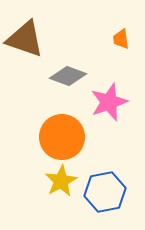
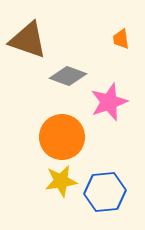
brown triangle: moved 3 px right, 1 px down
yellow star: rotated 20 degrees clockwise
blue hexagon: rotated 6 degrees clockwise
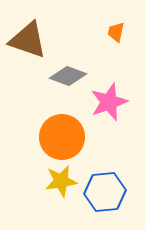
orange trapezoid: moved 5 px left, 7 px up; rotated 20 degrees clockwise
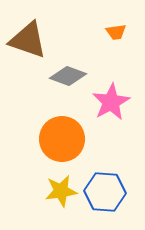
orange trapezoid: rotated 110 degrees counterclockwise
pink star: moved 2 px right; rotated 9 degrees counterclockwise
orange circle: moved 2 px down
yellow star: moved 10 px down
blue hexagon: rotated 9 degrees clockwise
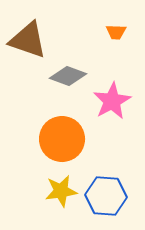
orange trapezoid: rotated 10 degrees clockwise
pink star: moved 1 px right, 1 px up
blue hexagon: moved 1 px right, 4 px down
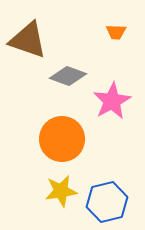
blue hexagon: moved 1 px right, 6 px down; rotated 18 degrees counterclockwise
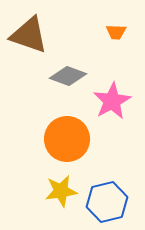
brown triangle: moved 1 px right, 5 px up
orange circle: moved 5 px right
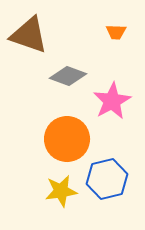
blue hexagon: moved 23 px up
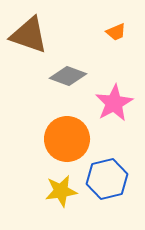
orange trapezoid: rotated 25 degrees counterclockwise
pink star: moved 2 px right, 2 px down
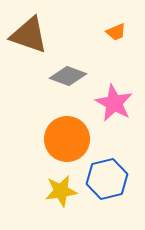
pink star: rotated 15 degrees counterclockwise
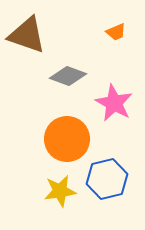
brown triangle: moved 2 px left
yellow star: moved 1 px left
